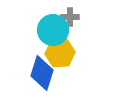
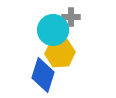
gray cross: moved 1 px right
blue diamond: moved 1 px right, 2 px down
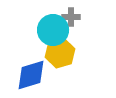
yellow hexagon: rotated 12 degrees counterclockwise
blue diamond: moved 12 px left; rotated 56 degrees clockwise
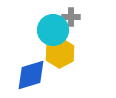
yellow hexagon: rotated 12 degrees counterclockwise
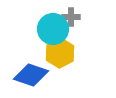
cyan circle: moved 1 px up
blue diamond: rotated 36 degrees clockwise
